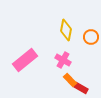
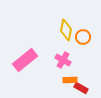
orange circle: moved 8 px left
orange rectangle: rotated 48 degrees counterclockwise
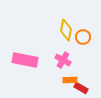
pink rectangle: rotated 50 degrees clockwise
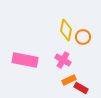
orange rectangle: moved 1 px left; rotated 24 degrees counterclockwise
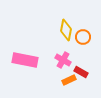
red rectangle: moved 16 px up
